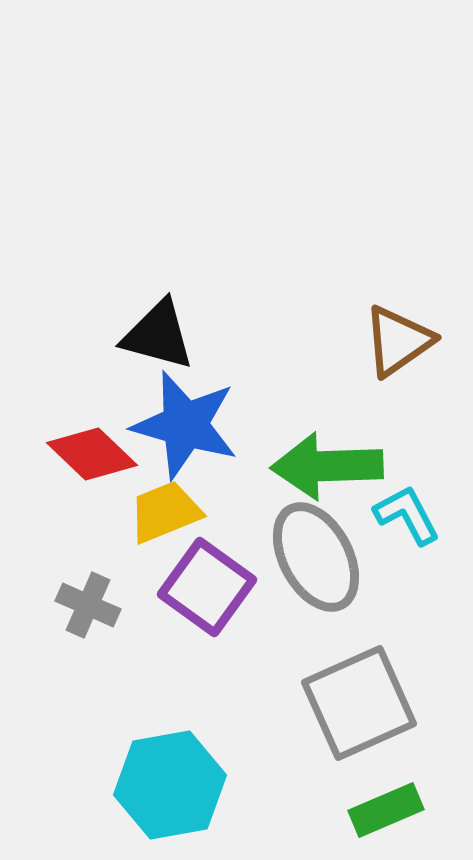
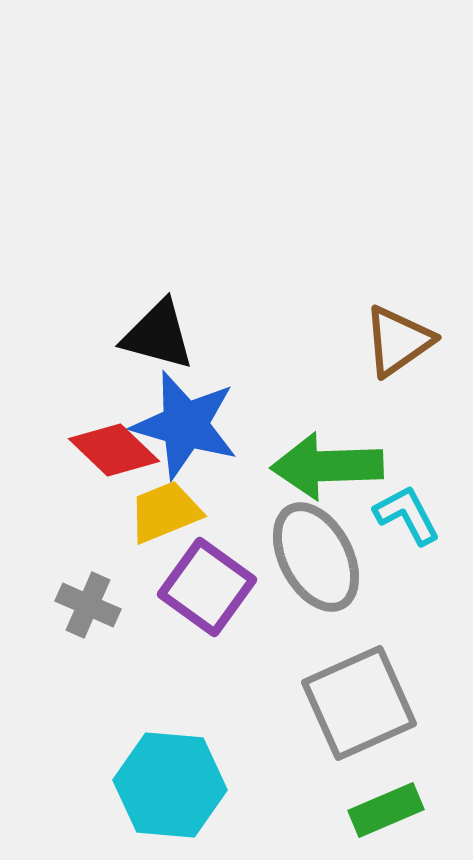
red diamond: moved 22 px right, 4 px up
cyan hexagon: rotated 15 degrees clockwise
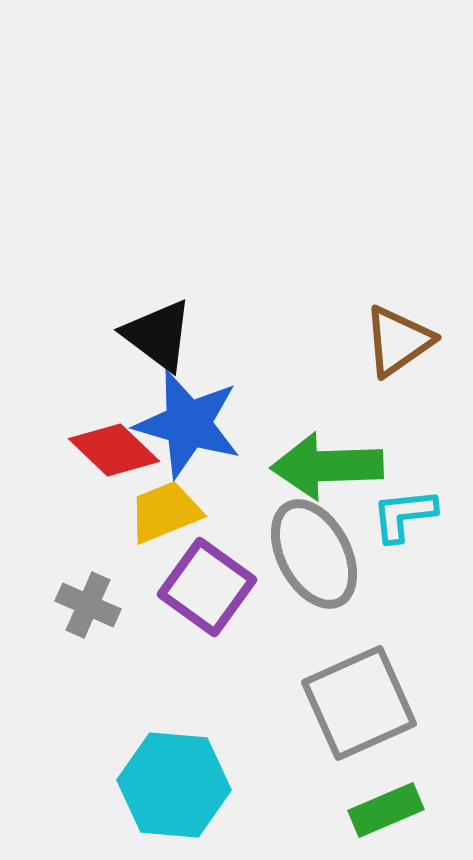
black triangle: rotated 22 degrees clockwise
blue star: moved 3 px right, 1 px up
cyan L-shape: moved 3 px left; rotated 68 degrees counterclockwise
gray ellipse: moved 2 px left, 3 px up
cyan hexagon: moved 4 px right
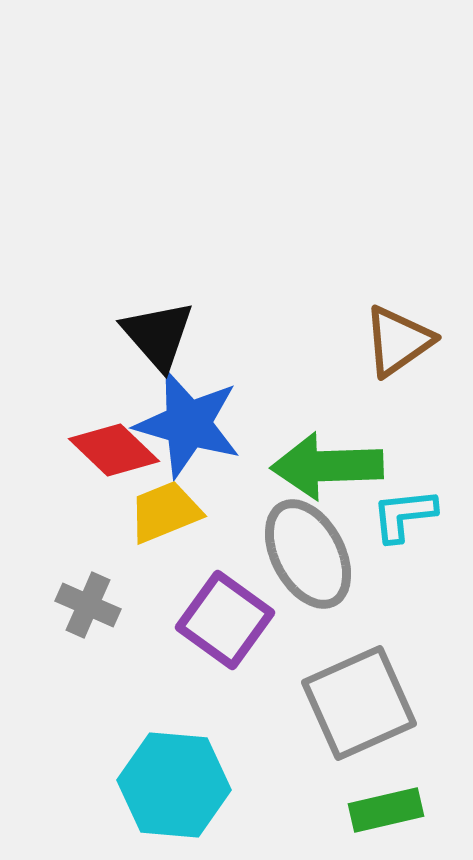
black triangle: rotated 12 degrees clockwise
gray ellipse: moved 6 px left
purple square: moved 18 px right, 33 px down
green rectangle: rotated 10 degrees clockwise
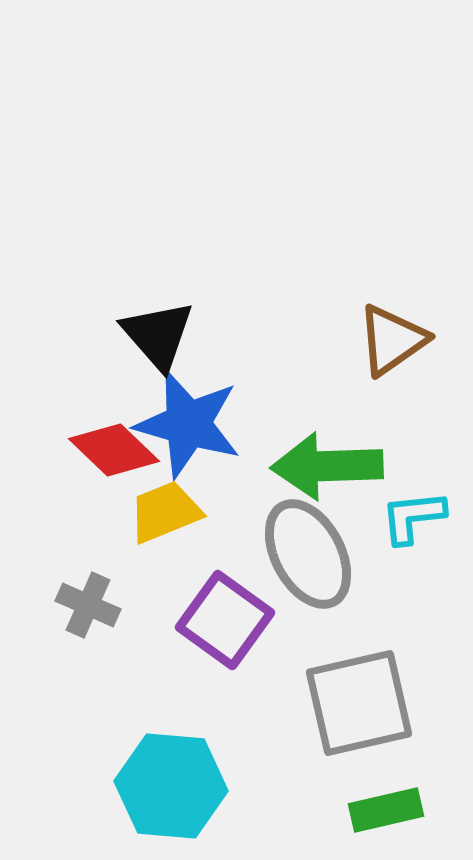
brown triangle: moved 6 px left, 1 px up
cyan L-shape: moved 9 px right, 2 px down
gray square: rotated 11 degrees clockwise
cyan hexagon: moved 3 px left, 1 px down
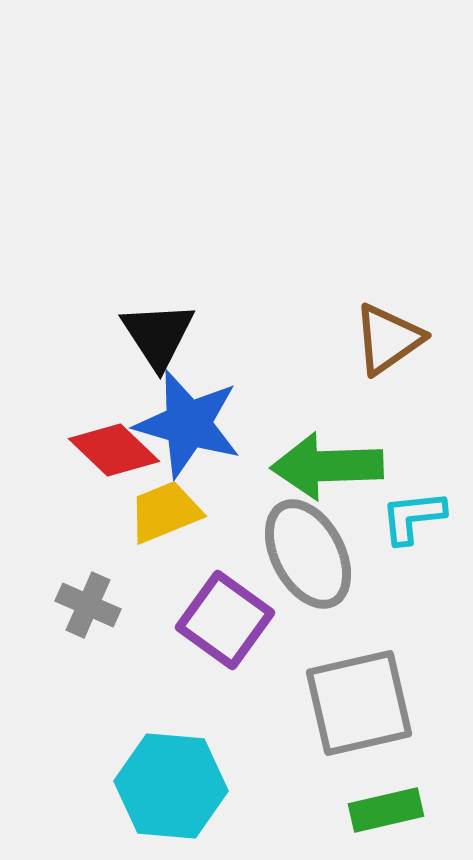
black triangle: rotated 8 degrees clockwise
brown triangle: moved 4 px left, 1 px up
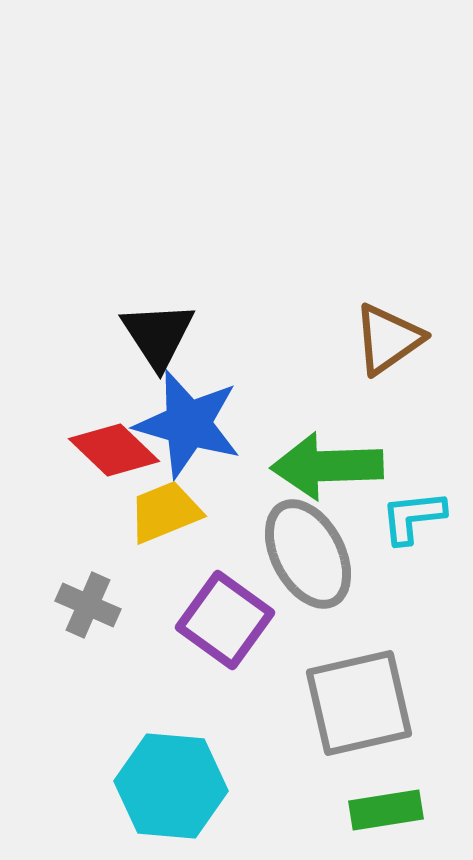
green rectangle: rotated 4 degrees clockwise
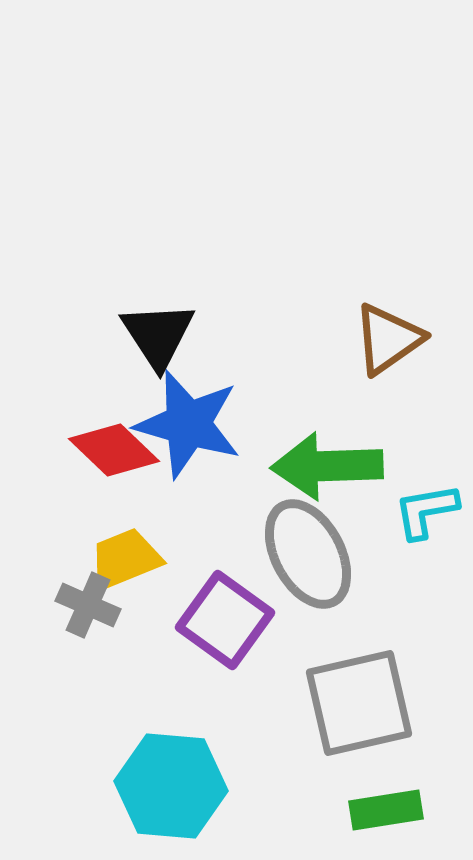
yellow trapezoid: moved 40 px left, 47 px down
cyan L-shape: moved 13 px right, 6 px up; rotated 4 degrees counterclockwise
